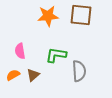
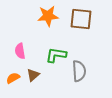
brown square: moved 4 px down
orange semicircle: moved 3 px down
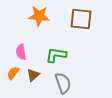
orange star: moved 9 px left; rotated 10 degrees clockwise
pink semicircle: moved 1 px right, 1 px down
gray semicircle: moved 16 px left, 12 px down; rotated 15 degrees counterclockwise
orange semicircle: moved 5 px up; rotated 24 degrees counterclockwise
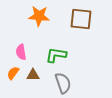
brown triangle: rotated 40 degrees clockwise
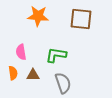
orange star: moved 1 px left
orange semicircle: rotated 136 degrees clockwise
